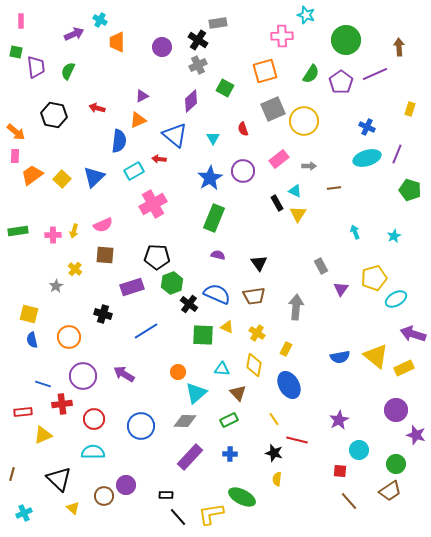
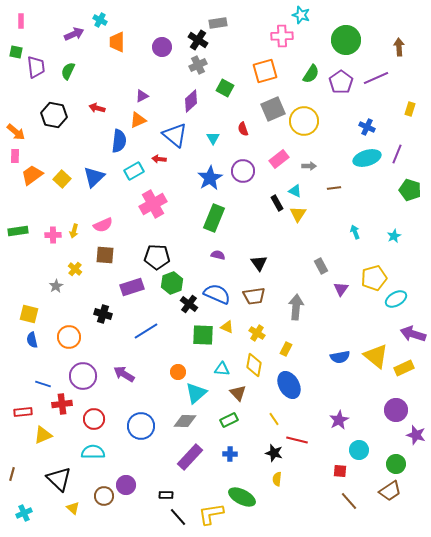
cyan star at (306, 15): moved 5 px left
purple line at (375, 74): moved 1 px right, 4 px down
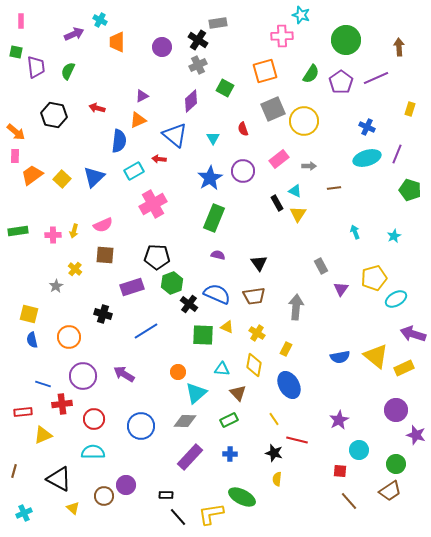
brown line at (12, 474): moved 2 px right, 3 px up
black triangle at (59, 479): rotated 16 degrees counterclockwise
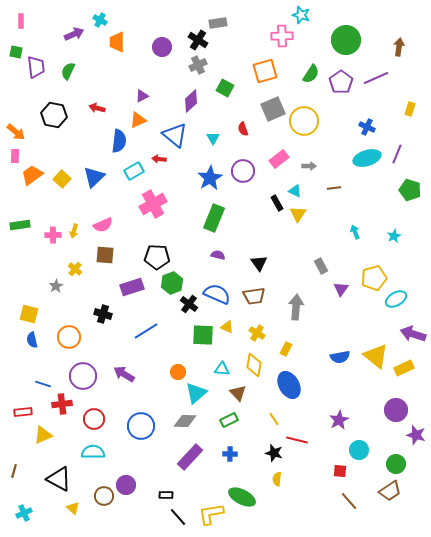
brown arrow at (399, 47): rotated 12 degrees clockwise
green rectangle at (18, 231): moved 2 px right, 6 px up
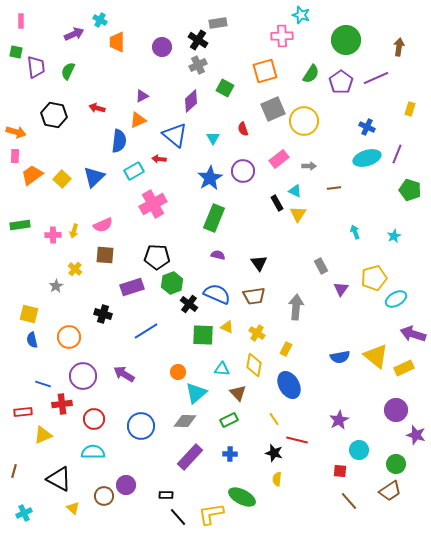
orange arrow at (16, 132): rotated 24 degrees counterclockwise
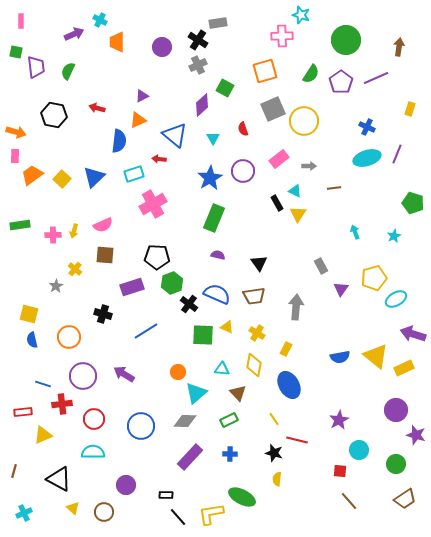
purple diamond at (191, 101): moved 11 px right, 4 px down
cyan rectangle at (134, 171): moved 3 px down; rotated 12 degrees clockwise
green pentagon at (410, 190): moved 3 px right, 13 px down
brown trapezoid at (390, 491): moved 15 px right, 8 px down
brown circle at (104, 496): moved 16 px down
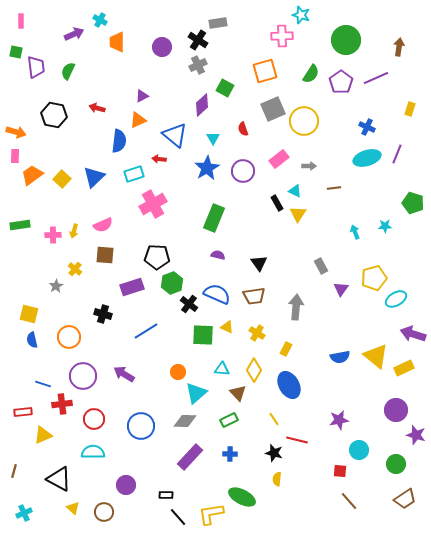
blue star at (210, 178): moved 3 px left, 10 px up
cyan star at (394, 236): moved 9 px left, 10 px up; rotated 24 degrees clockwise
yellow diamond at (254, 365): moved 5 px down; rotated 20 degrees clockwise
purple star at (339, 420): rotated 18 degrees clockwise
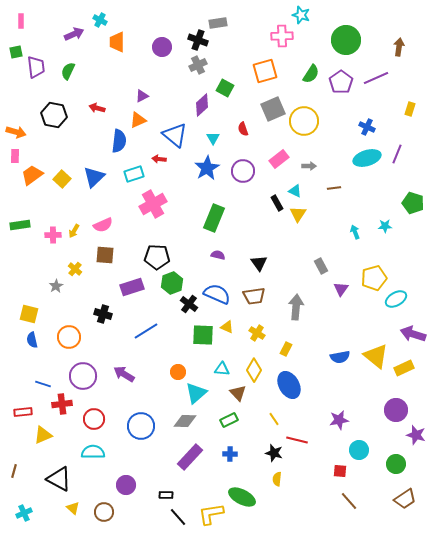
black cross at (198, 40): rotated 12 degrees counterclockwise
green square at (16, 52): rotated 24 degrees counterclockwise
yellow arrow at (74, 231): rotated 16 degrees clockwise
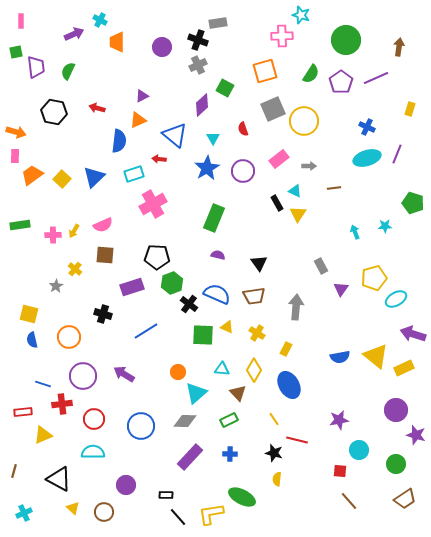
black hexagon at (54, 115): moved 3 px up
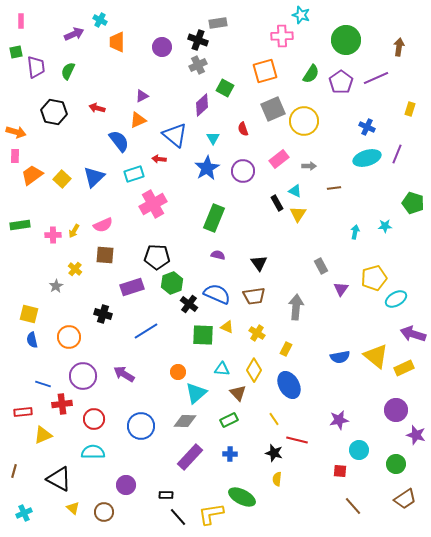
blue semicircle at (119, 141): rotated 45 degrees counterclockwise
cyan arrow at (355, 232): rotated 32 degrees clockwise
brown line at (349, 501): moved 4 px right, 5 px down
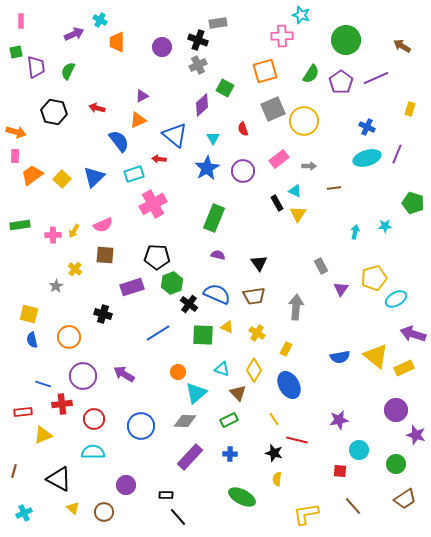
brown arrow at (399, 47): moved 3 px right, 1 px up; rotated 66 degrees counterclockwise
blue line at (146, 331): moved 12 px right, 2 px down
cyan triangle at (222, 369): rotated 14 degrees clockwise
yellow L-shape at (211, 514): moved 95 px right
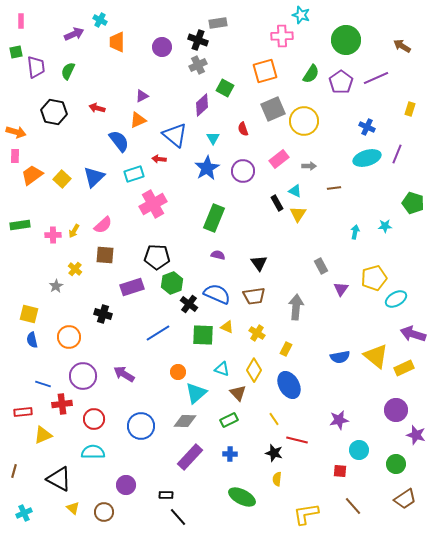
pink semicircle at (103, 225): rotated 18 degrees counterclockwise
